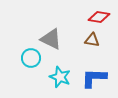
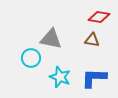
gray triangle: rotated 15 degrees counterclockwise
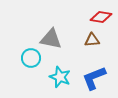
red diamond: moved 2 px right
brown triangle: rotated 14 degrees counterclockwise
blue L-shape: rotated 24 degrees counterclockwise
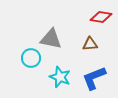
brown triangle: moved 2 px left, 4 px down
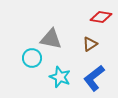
brown triangle: rotated 28 degrees counterclockwise
cyan circle: moved 1 px right
blue L-shape: rotated 16 degrees counterclockwise
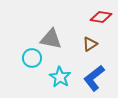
cyan star: rotated 10 degrees clockwise
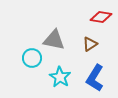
gray triangle: moved 3 px right, 1 px down
blue L-shape: moved 1 px right; rotated 20 degrees counterclockwise
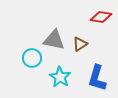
brown triangle: moved 10 px left
blue L-shape: moved 2 px right; rotated 16 degrees counterclockwise
